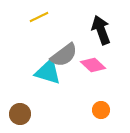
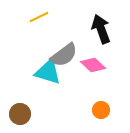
black arrow: moved 1 px up
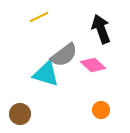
cyan triangle: moved 2 px left, 2 px down
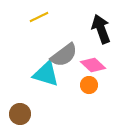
orange circle: moved 12 px left, 25 px up
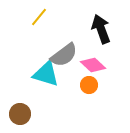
yellow line: rotated 24 degrees counterclockwise
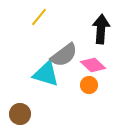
black arrow: rotated 24 degrees clockwise
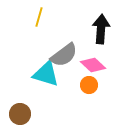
yellow line: rotated 24 degrees counterclockwise
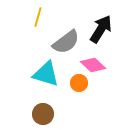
yellow line: moved 1 px left
black arrow: rotated 28 degrees clockwise
gray semicircle: moved 2 px right, 13 px up
orange circle: moved 10 px left, 2 px up
brown circle: moved 23 px right
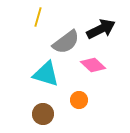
black arrow: rotated 32 degrees clockwise
orange circle: moved 17 px down
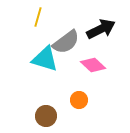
cyan triangle: moved 1 px left, 15 px up
brown circle: moved 3 px right, 2 px down
